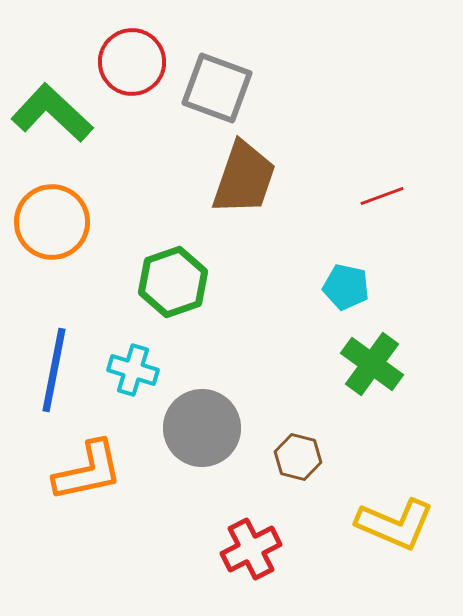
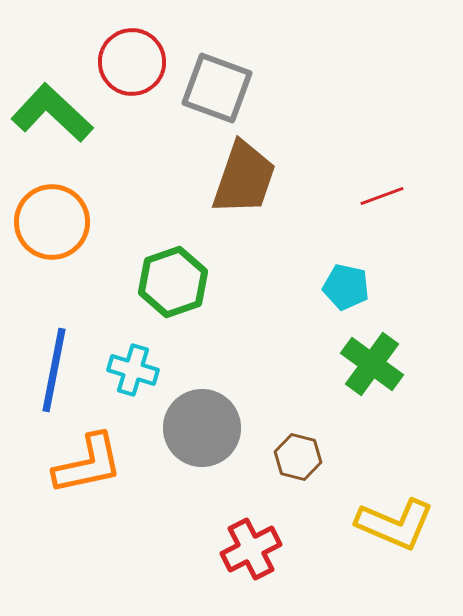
orange L-shape: moved 7 px up
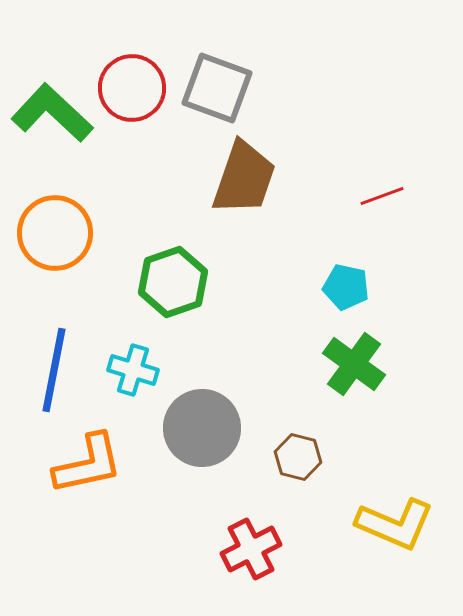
red circle: moved 26 px down
orange circle: moved 3 px right, 11 px down
green cross: moved 18 px left
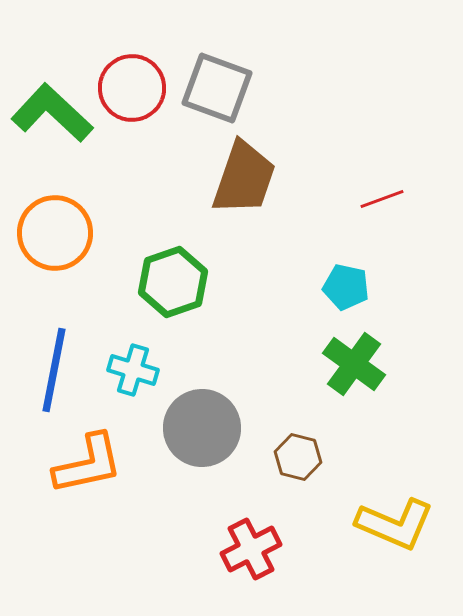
red line: moved 3 px down
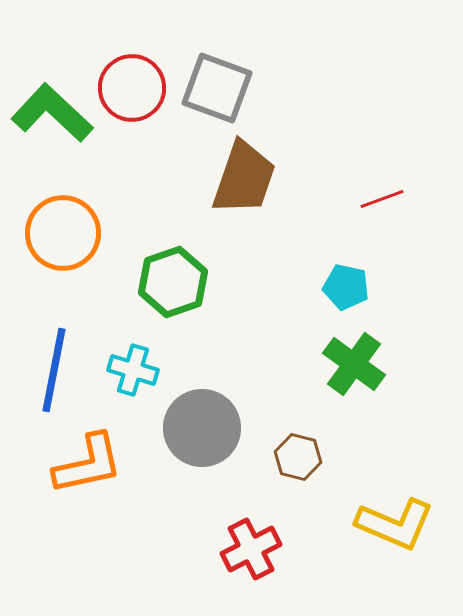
orange circle: moved 8 px right
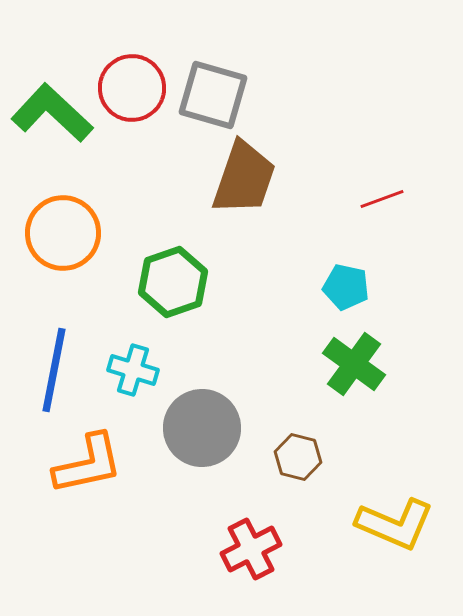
gray square: moved 4 px left, 7 px down; rotated 4 degrees counterclockwise
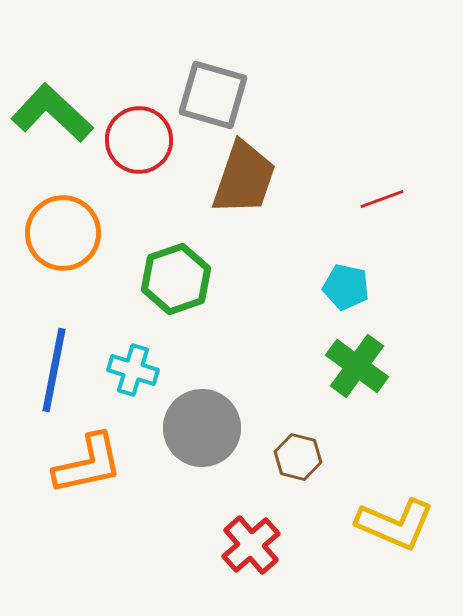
red circle: moved 7 px right, 52 px down
green hexagon: moved 3 px right, 3 px up
green cross: moved 3 px right, 2 px down
red cross: moved 4 px up; rotated 14 degrees counterclockwise
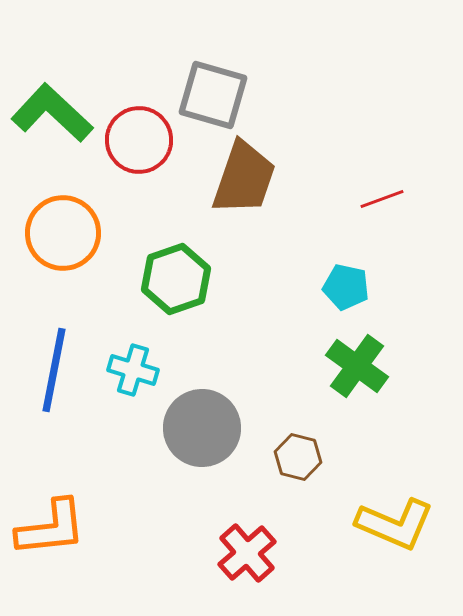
orange L-shape: moved 37 px left, 64 px down; rotated 6 degrees clockwise
red cross: moved 4 px left, 8 px down
